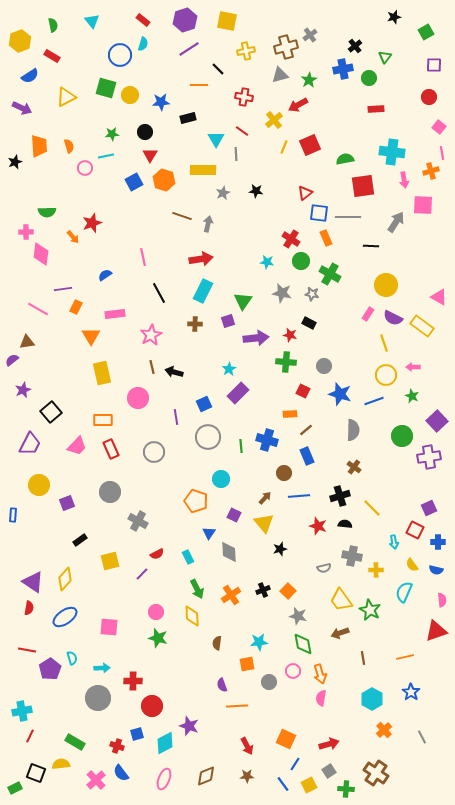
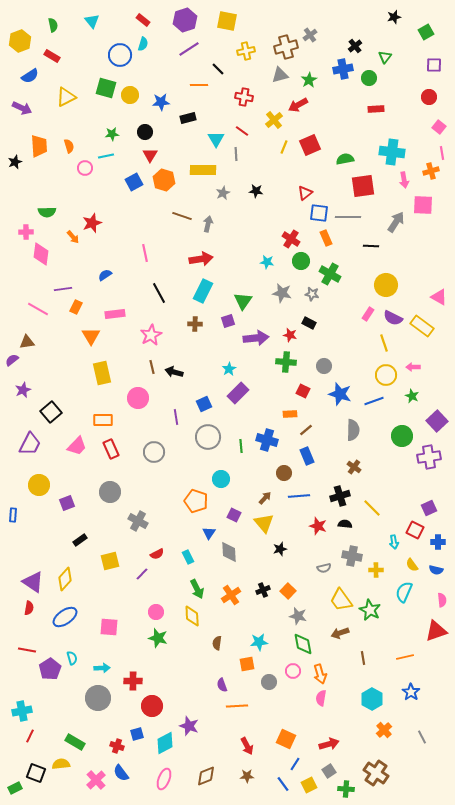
pink line at (143, 257): moved 2 px right, 4 px up
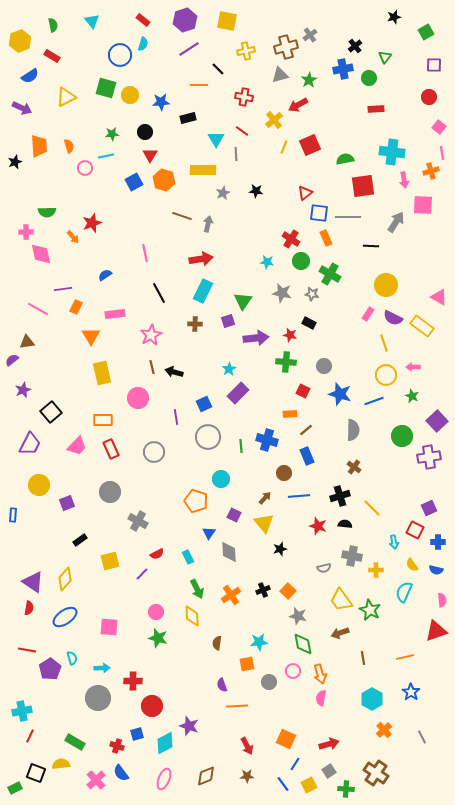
pink diamond at (41, 254): rotated 20 degrees counterclockwise
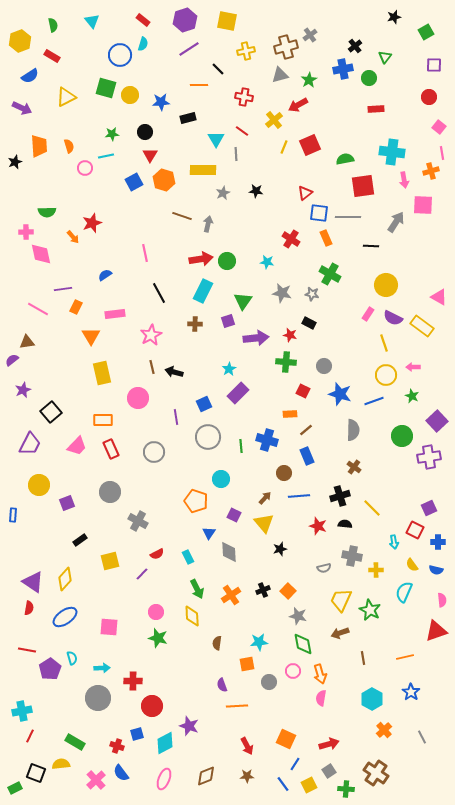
green circle at (301, 261): moved 74 px left
yellow trapezoid at (341, 600): rotated 60 degrees clockwise
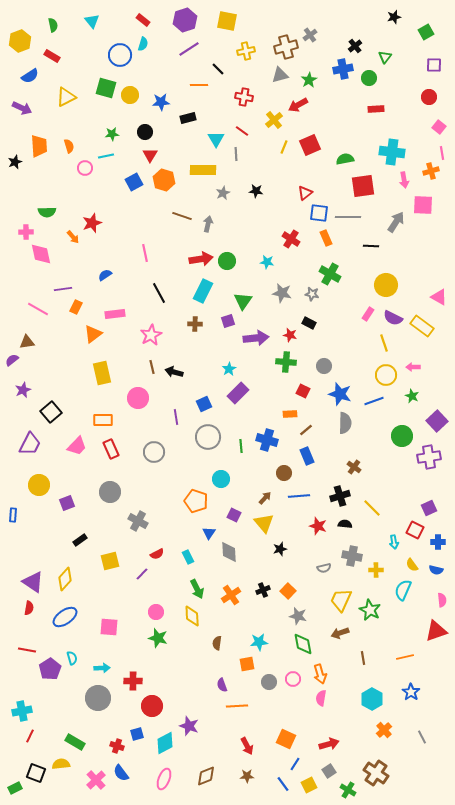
orange triangle at (91, 336): moved 2 px right, 2 px up; rotated 24 degrees clockwise
gray semicircle at (353, 430): moved 8 px left, 7 px up
cyan semicircle at (404, 592): moved 1 px left, 2 px up
pink circle at (293, 671): moved 8 px down
green cross at (346, 789): moved 2 px right, 1 px down; rotated 28 degrees clockwise
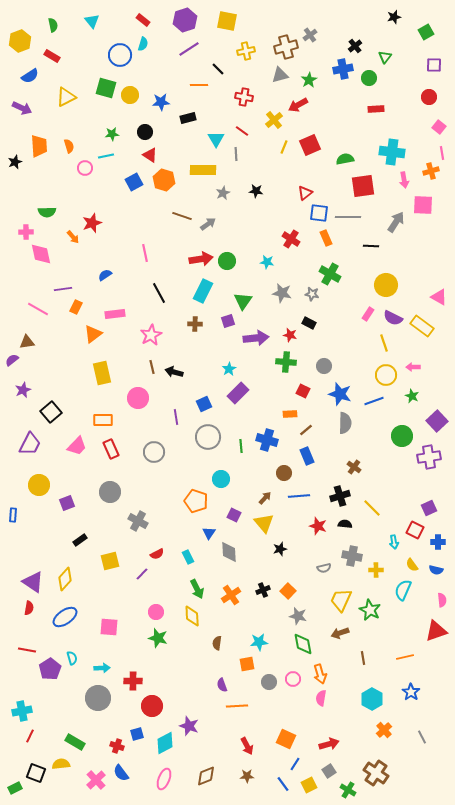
red triangle at (150, 155): rotated 28 degrees counterclockwise
gray arrow at (208, 224): rotated 42 degrees clockwise
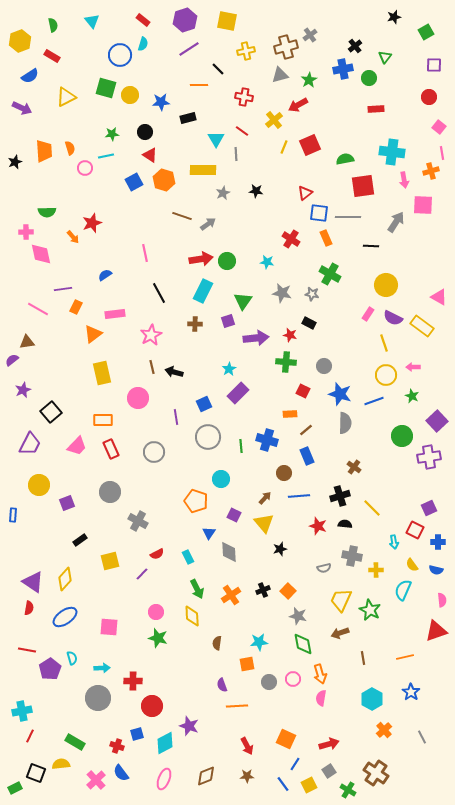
orange trapezoid at (39, 146): moved 5 px right, 5 px down
orange semicircle at (69, 146): moved 1 px right, 2 px down
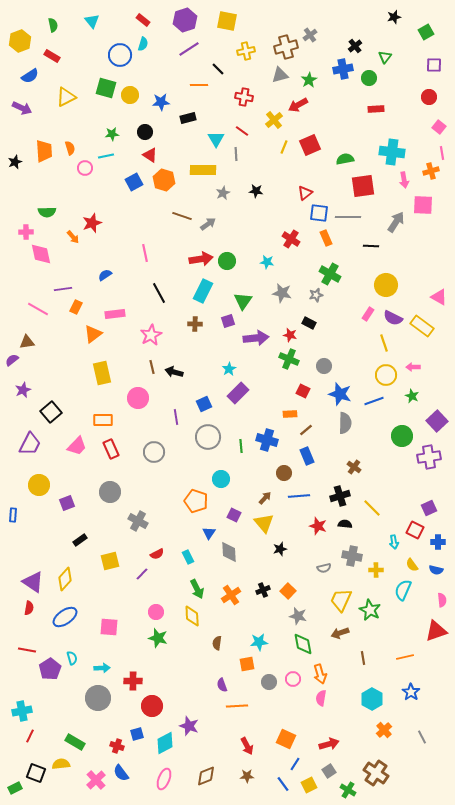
gray star at (312, 294): moved 4 px right, 1 px down; rotated 24 degrees counterclockwise
green cross at (286, 362): moved 3 px right, 3 px up; rotated 18 degrees clockwise
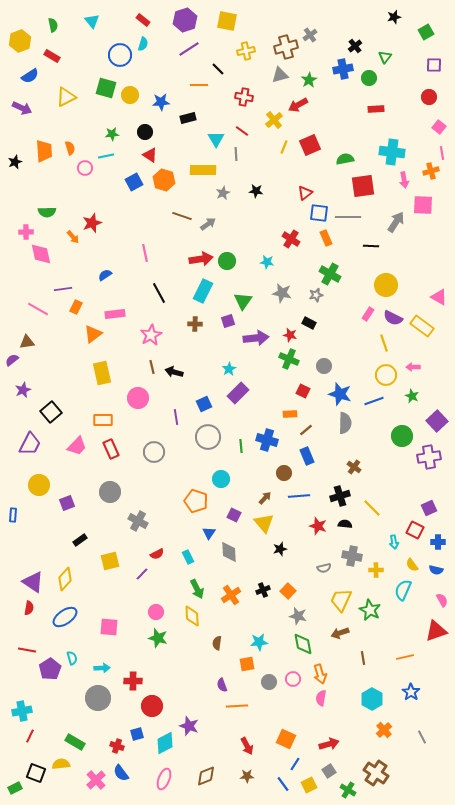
pink semicircle at (442, 600): rotated 24 degrees counterclockwise
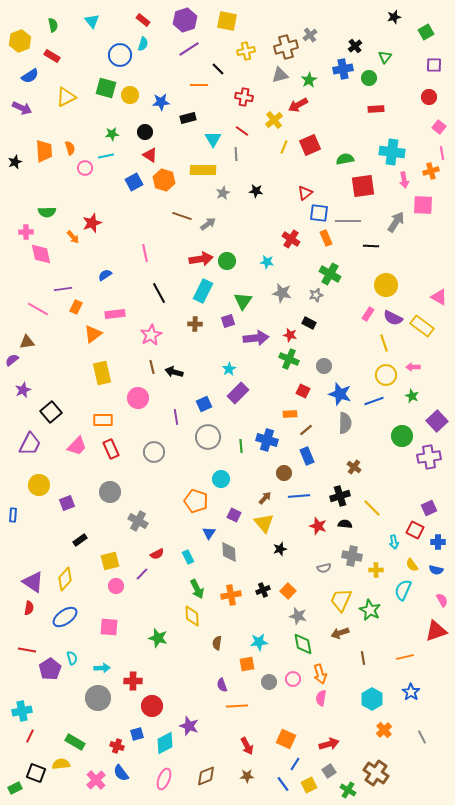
cyan triangle at (216, 139): moved 3 px left
gray line at (348, 217): moved 4 px down
orange cross at (231, 595): rotated 24 degrees clockwise
pink circle at (156, 612): moved 40 px left, 26 px up
